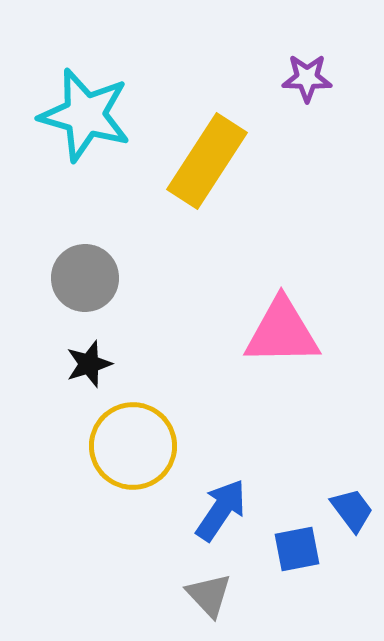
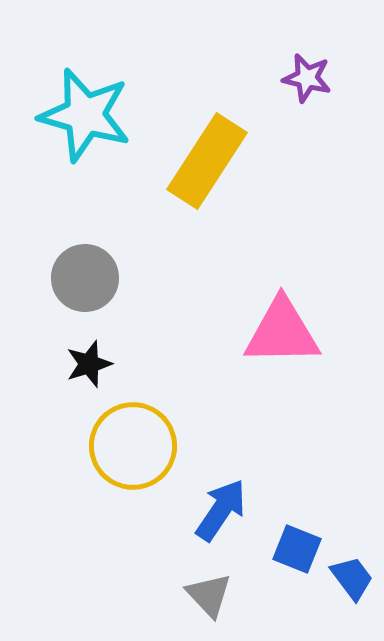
purple star: rotated 12 degrees clockwise
blue trapezoid: moved 68 px down
blue square: rotated 33 degrees clockwise
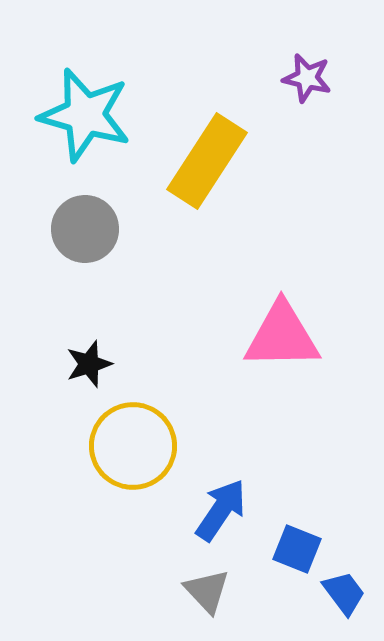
gray circle: moved 49 px up
pink triangle: moved 4 px down
blue trapezoid: moved 8 px left, 15 px down
gray triangle: moved 2 px left, 4 px up
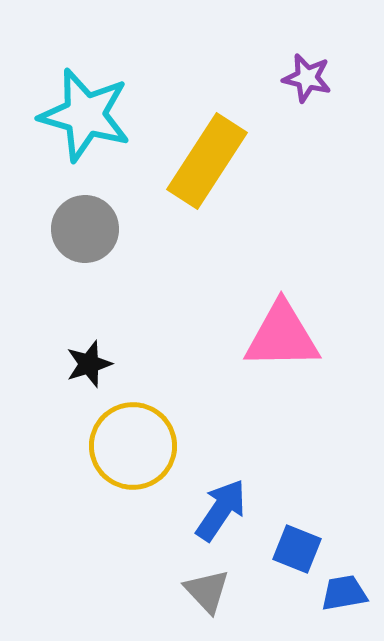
blue trapezoid: rotated 63 degrees counterclockwise
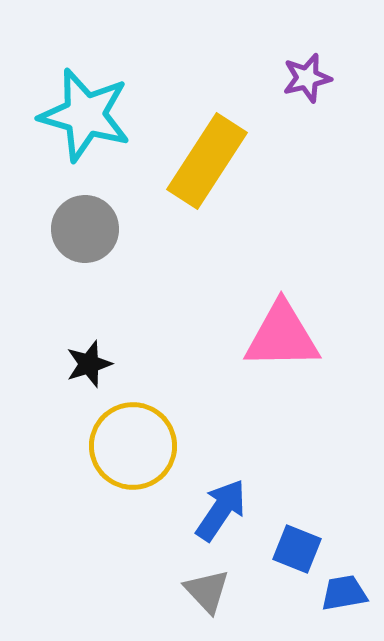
purple star: rotated 27 degrees counterclockwise
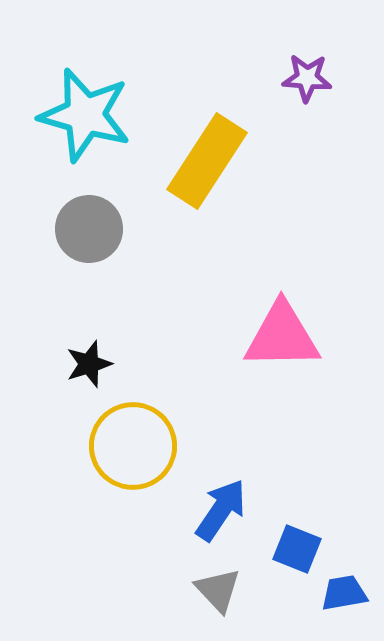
purple star: rotated 18 degrees clockwise
gray circle: moved 4 px right
gray triangle: moved 11 px right, 1 px up
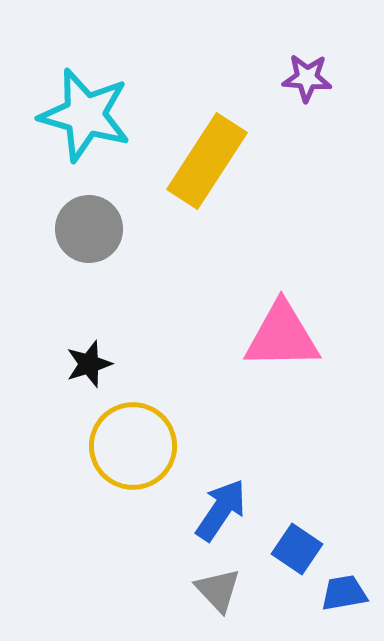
blue square: rotated 12 degrees clockwise
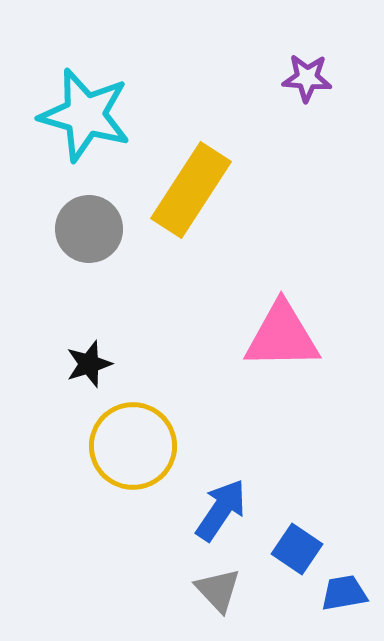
yellow rectangle: moved 16 px left, 29 px down
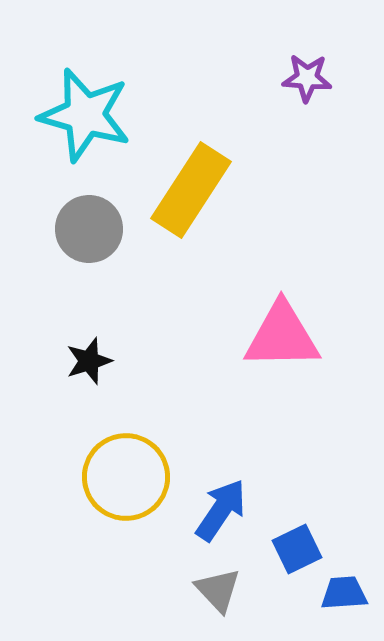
black star: moved 3 px up
yellow circle: moved 7 px left, 31 px down
blue square: rotated 30 degrees clockwise
blue trapezoid: rotated 6 degrees clockwise
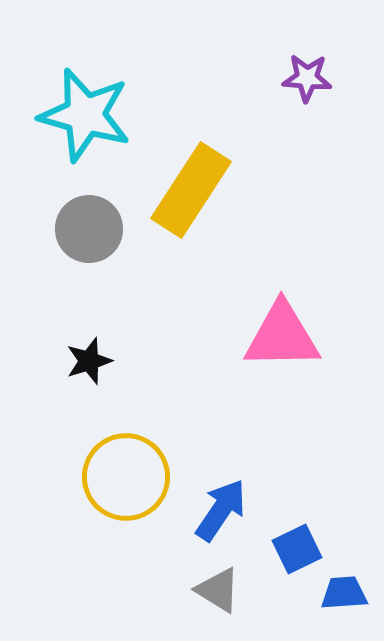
gray triangle: rotated 15 degrees counterclockwise
